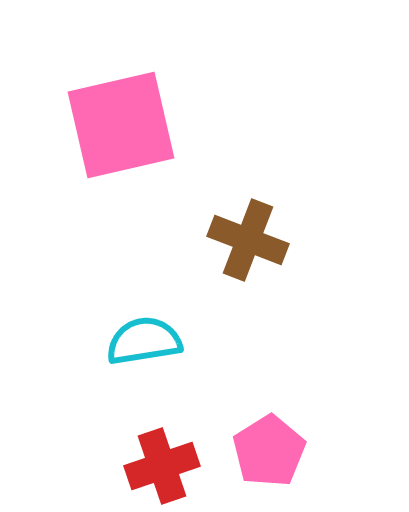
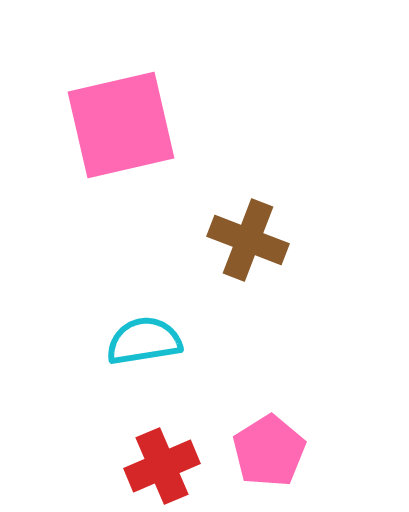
red cross: rotated 4 degrees counterclockwise
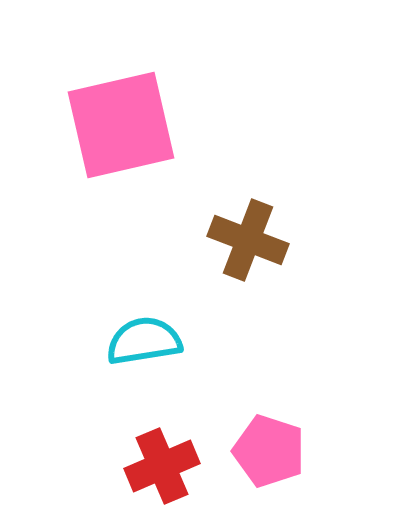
pink pentagon: rotated 22 degrees counterclockwise
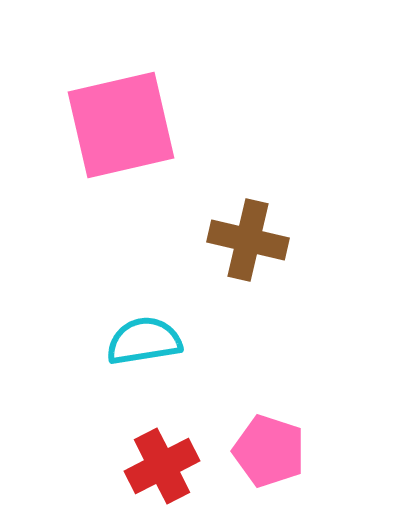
brown cross: rotated 8 degrees counterclockwise
red cross: rotated 4 degrees counterclockwise
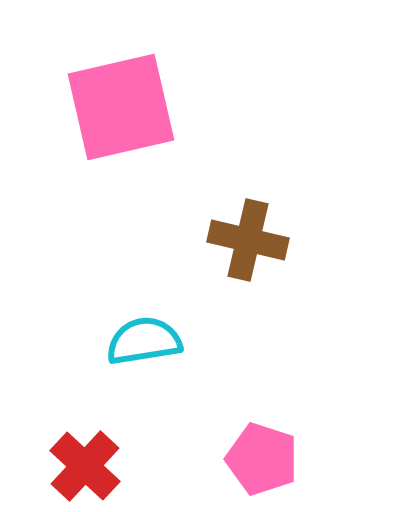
pink square: moved 18 px up
pink pentagon: moved 7 px left, 8 px down
red cross: moved 77 px left; rotated 20 degrees counterclockwise
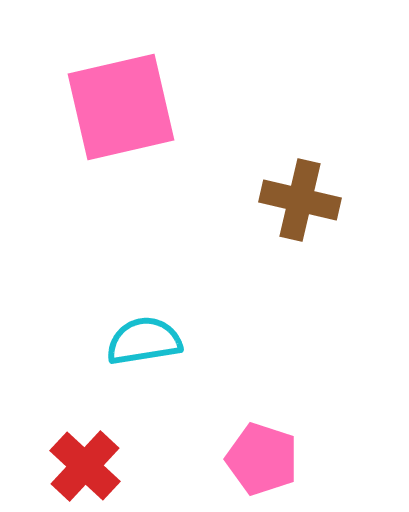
brown cross: moved 52 px right, 40 px up
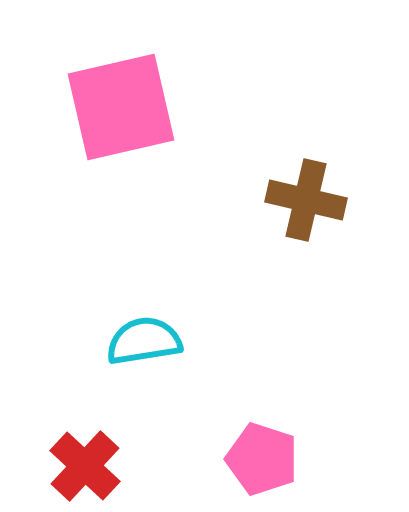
brown cross: moved 6 px right
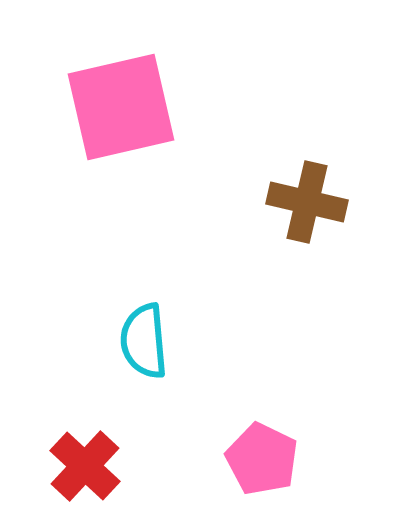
brown cross: moved 1 px right, 2 px down
cyan semicircle: rotated 86 degrees counterclockwise
pink pentagon: rotated 8 degrees clockwise
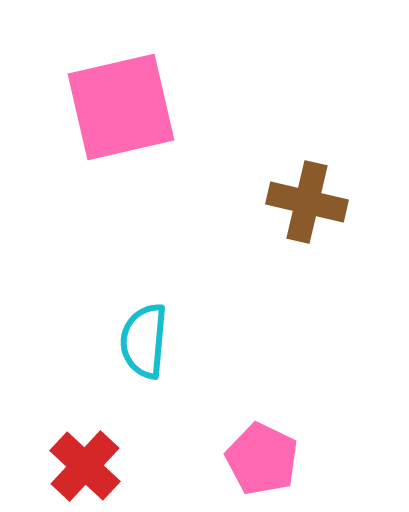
cyan semicircle: rotated 10 degrees clockwise
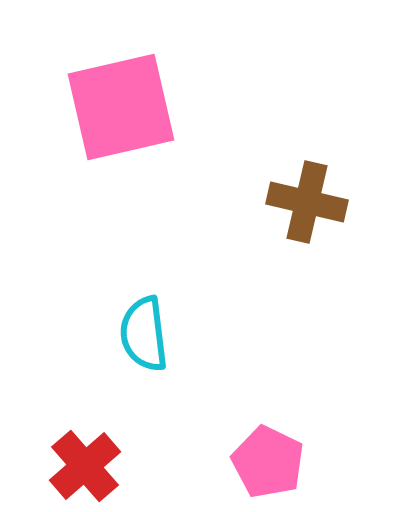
cyan semicircle: moved 7 px up; rotated 12 degrees counterclockwise
pink pentagon: moved 6 px right, 3 px down
red cross: rotated 6 degrees clockwise
